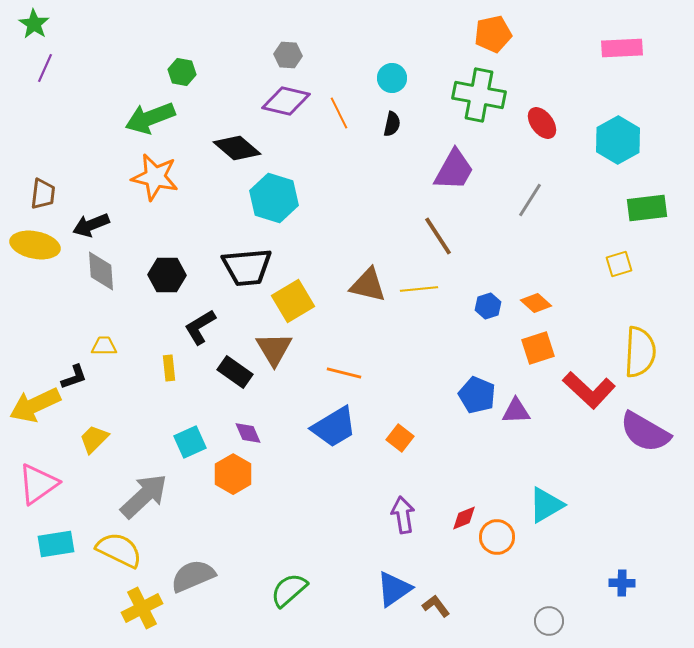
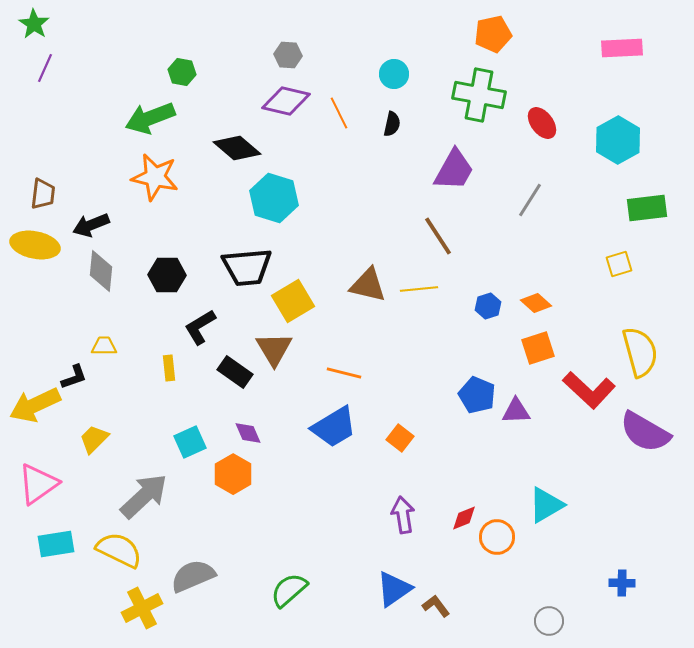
cyan circle at (392, 78): moved 2 px right, 4 px up
gray diamond at (101, 271): rotated 9 degrees clockwise
yellow semicircle at (640, 352): rotated 18 degrees counterclockwise
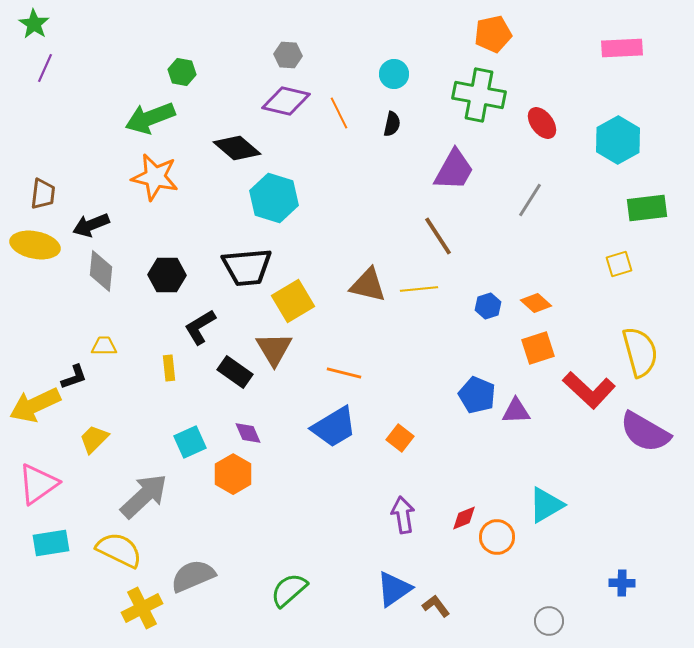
cyan rectangle at (56, 544): moved 5 px left, 1 px up
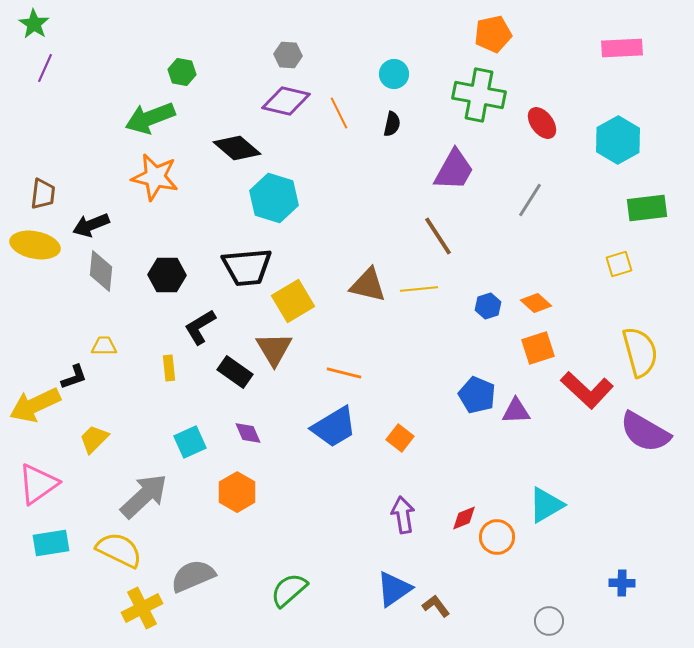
red L-shape at (589, 390): moved 2 px left
orange hexagon at (233, 474): moved 4 px right, 18 px down
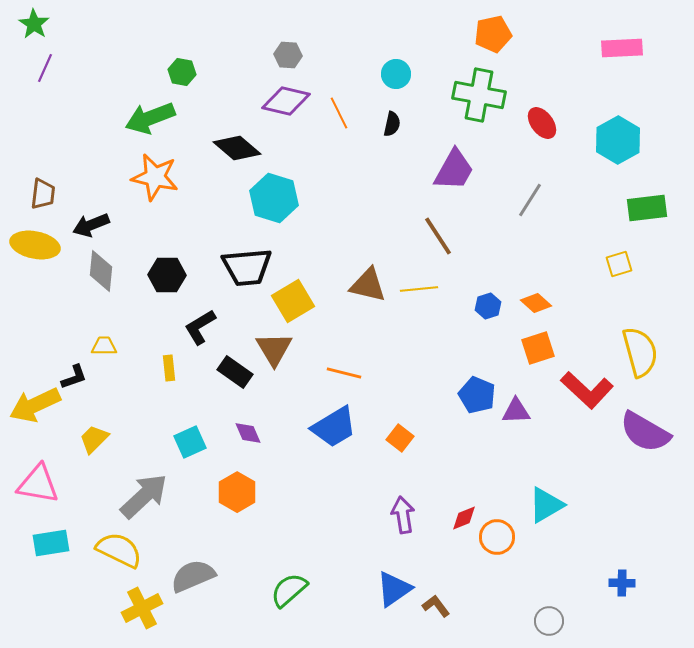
cyan circle at (394, 74): moved 2 px right
pink triangle at (38, 484): rotated 45 degrees clockwise
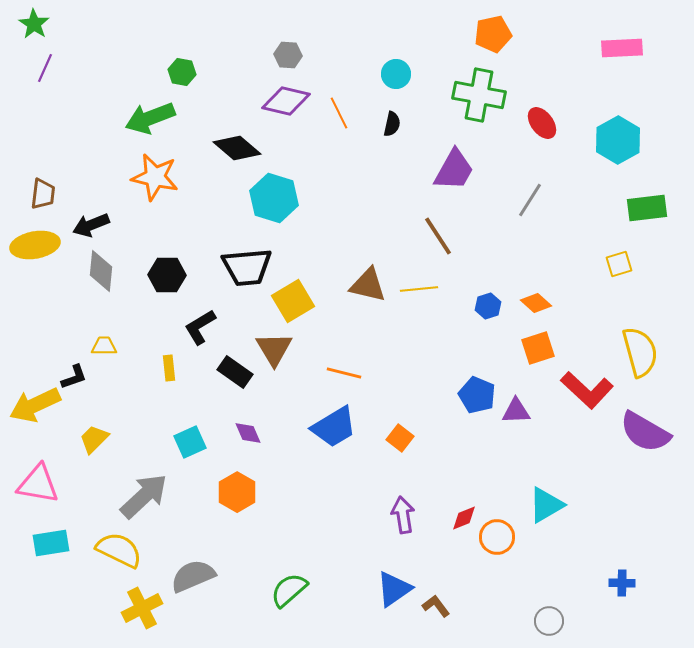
yellow ellipse at (35, 245): rotated 21 degrees counterclockwise
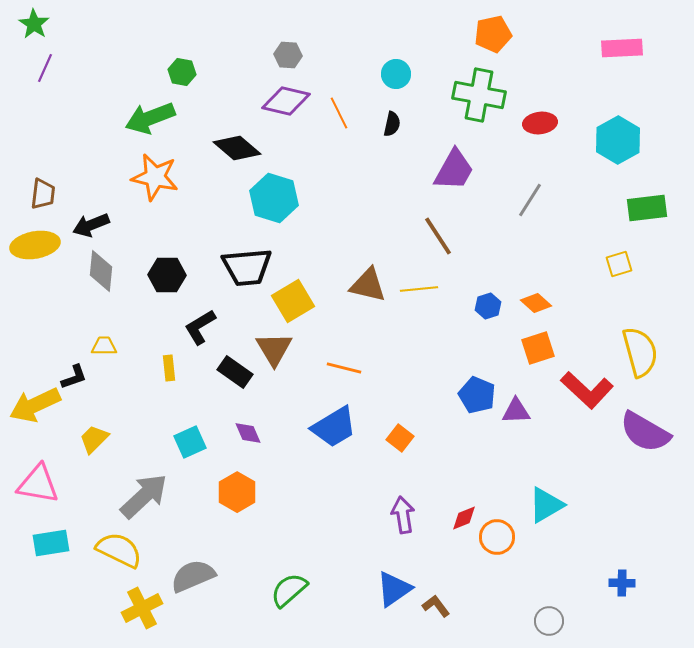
red ellipse at (542, 123): moved 2 px left; rotated 60 degrees counterclockwise
orange line at (344, 373): moved 5 px up
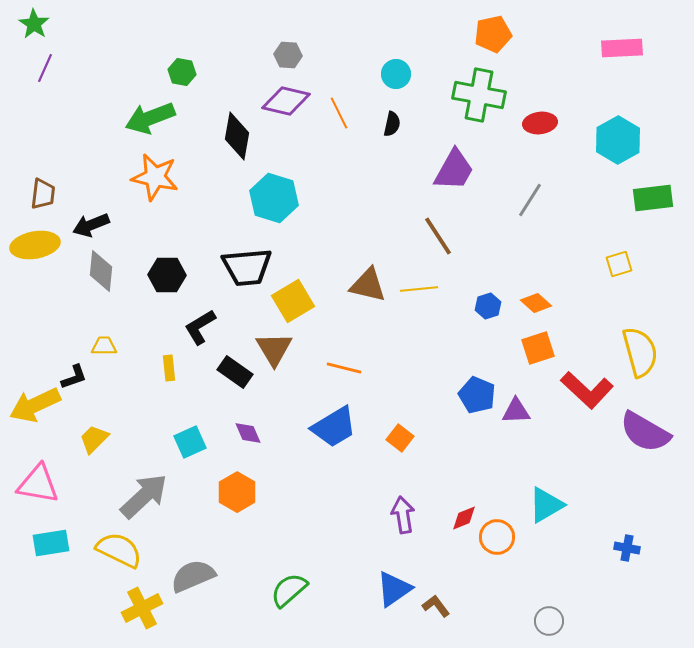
black diamond at (237, 148): moved 12 px up; rotated 60 degrees clockwise
green rectangle at (647, 208): moved 6 px right, 10 px up
blue cross at (622, 583): moved 5 px right, 35 px up; rotated 10 degrees clockwise
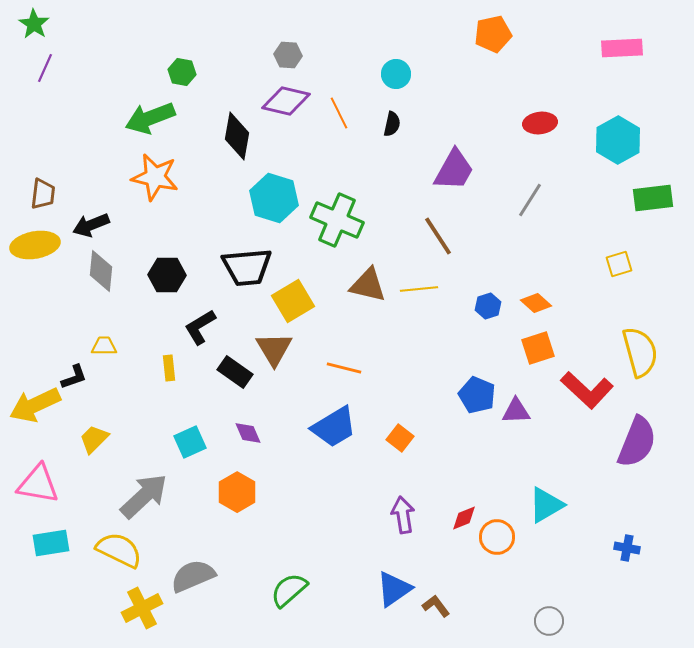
green cross at (479, 95): moved 142 px left, 125 px down; rotated 12 degrees clockwise
purple semicircle at (645, 432): moved 8 px left, 10 px down; rotated 98 degrees counterclockwise
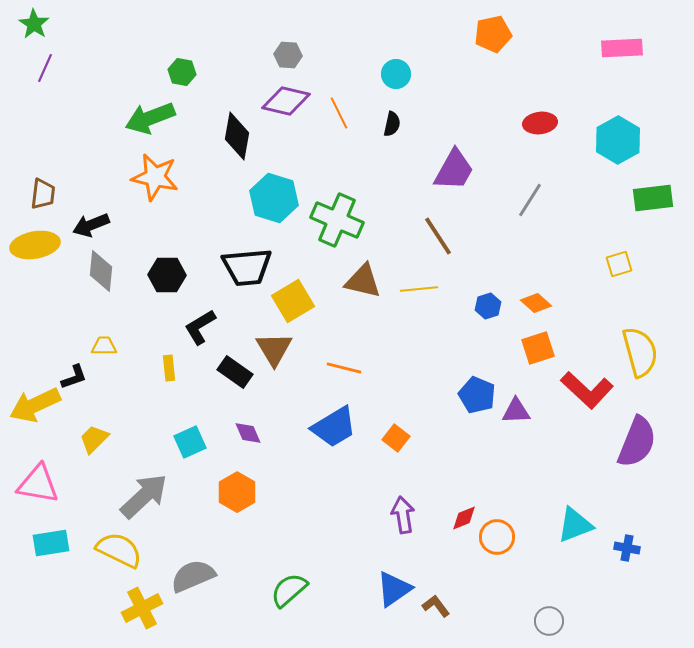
brown triangle at (368, 285): moved 5 px left, 4 px up
orange square at (400, 438): moved 4 px left
cyan triangle at (546, 505): moved 29 px right, 20 px down; rotated 9 degrees clockwise
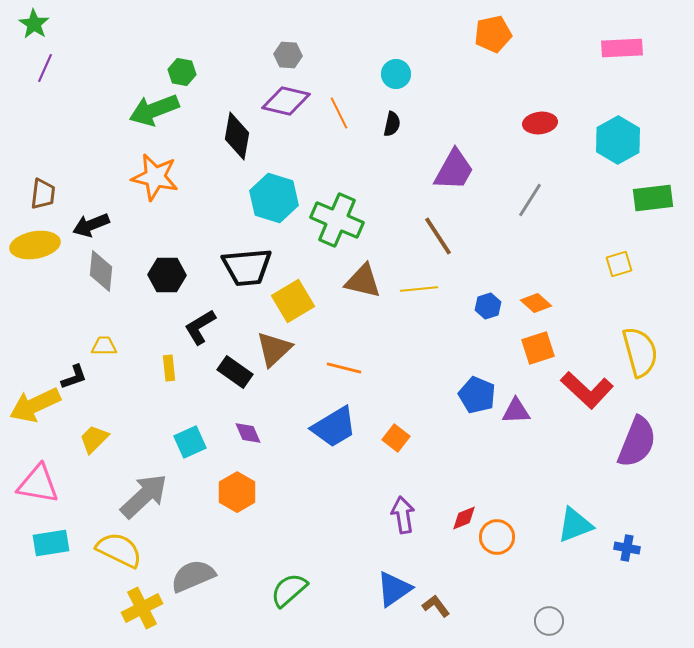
green arrow at (150, 118): moved 4 px right, 8 px up
brown triangle at (274, 349): rotated 18 degrees clockwise
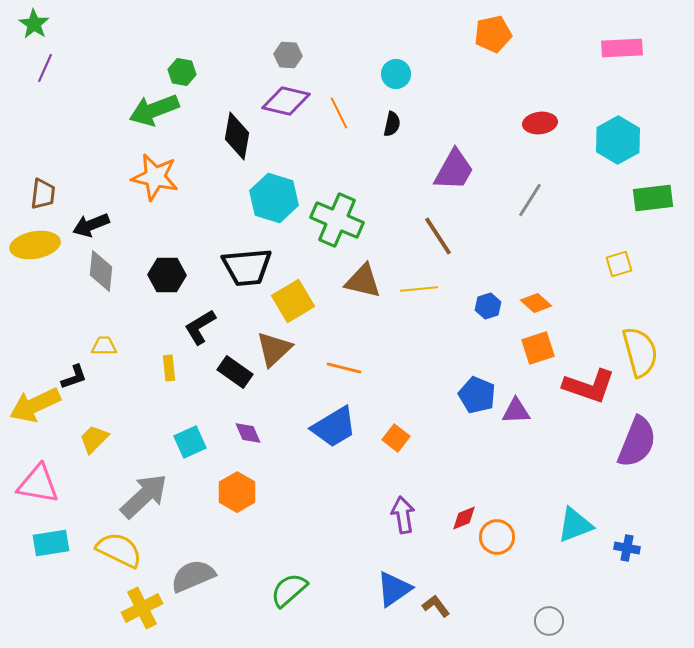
red L-shape at (587, 390): moved 2 px right, 4 px up; rotated 24 degrees counterclockwise
